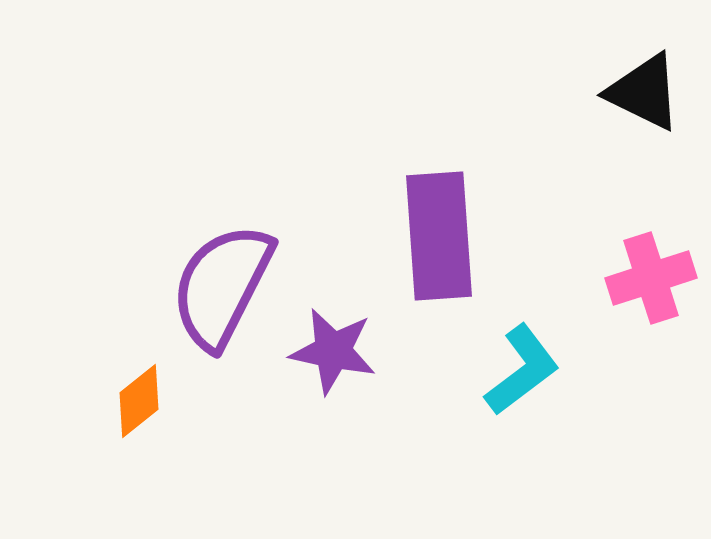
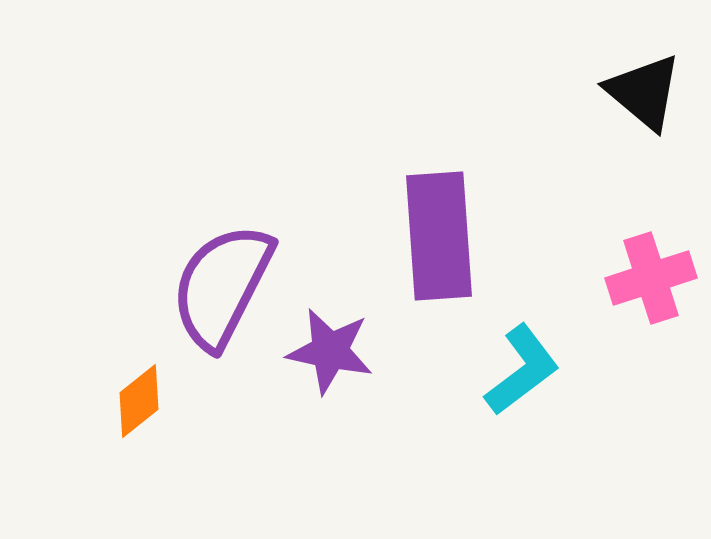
black triangle: rotated 14 degrees clockwise
purple star: moved 3 px left
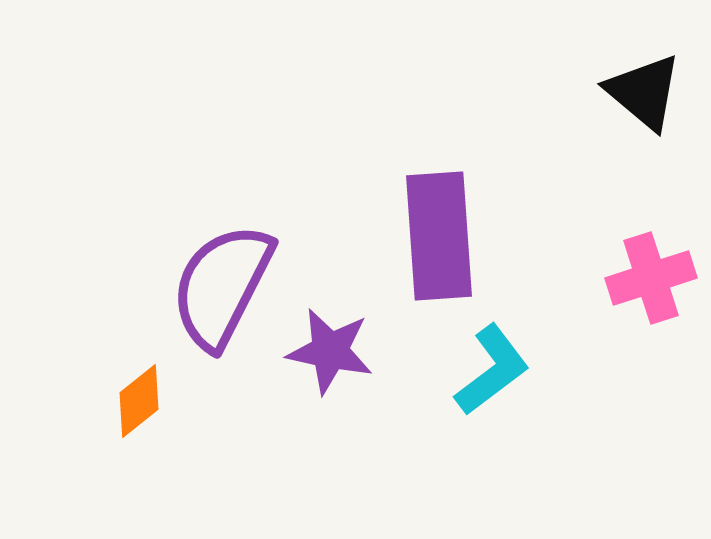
cyan L-shape: moved 30 px left
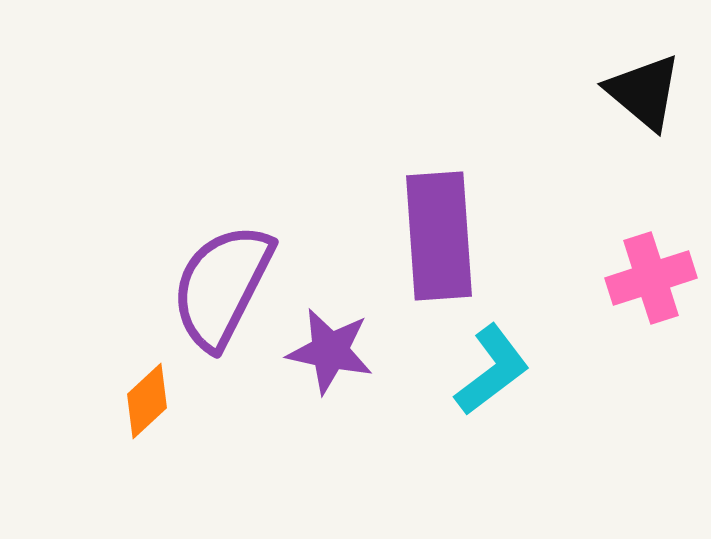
orange diamond: moved 8 px right; rotated 4 degrees counterclockwise
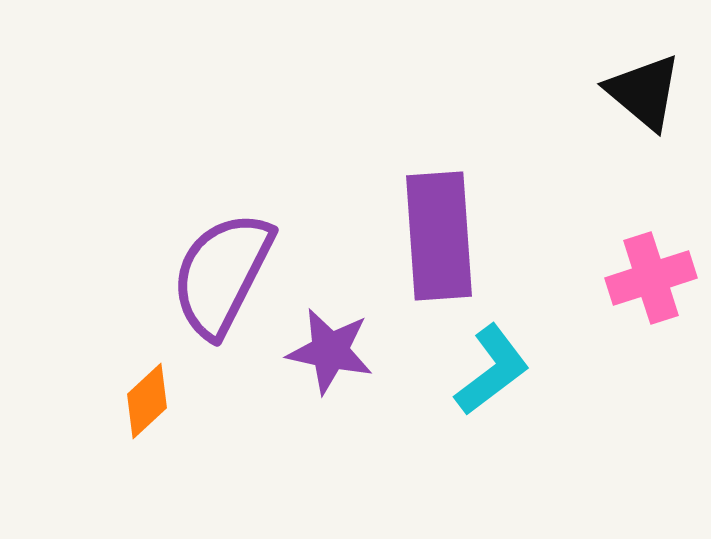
purple semicircle: moved 12 px up
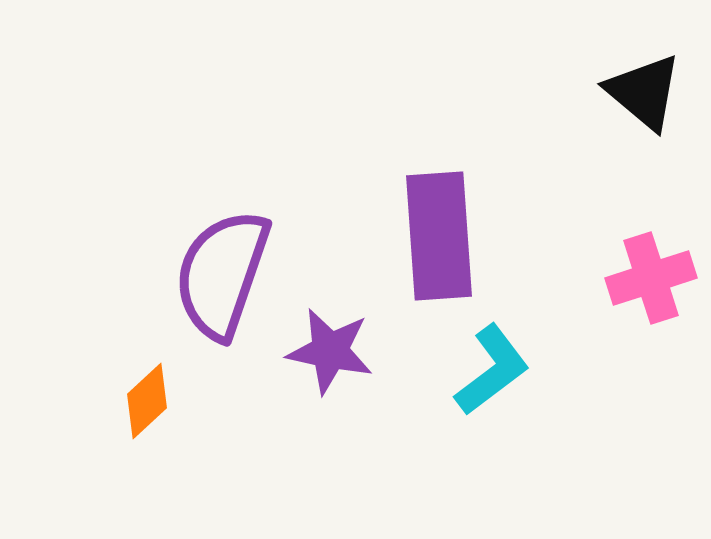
purple semicircle: rotated 8 degrees counterclockwise
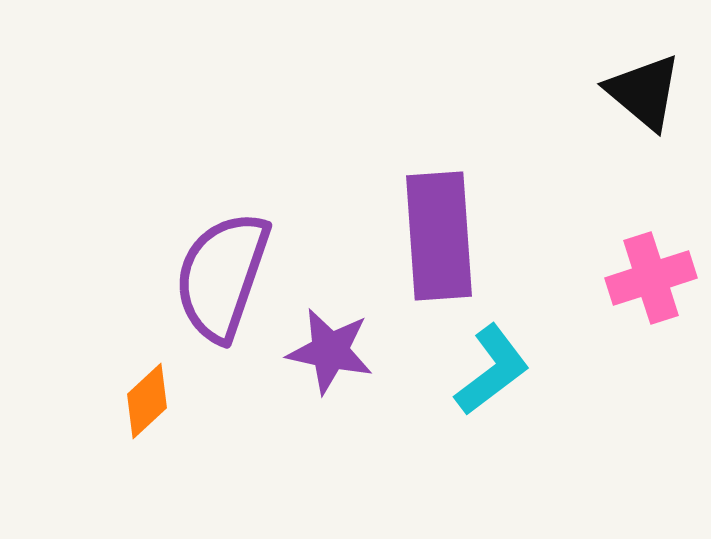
purple semicircle: moved 2 px down
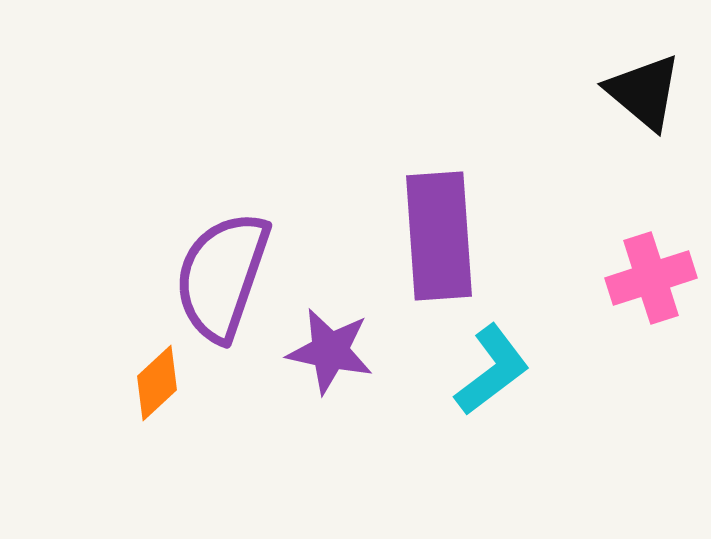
orange diamond: moved 10 px right, 18 px up
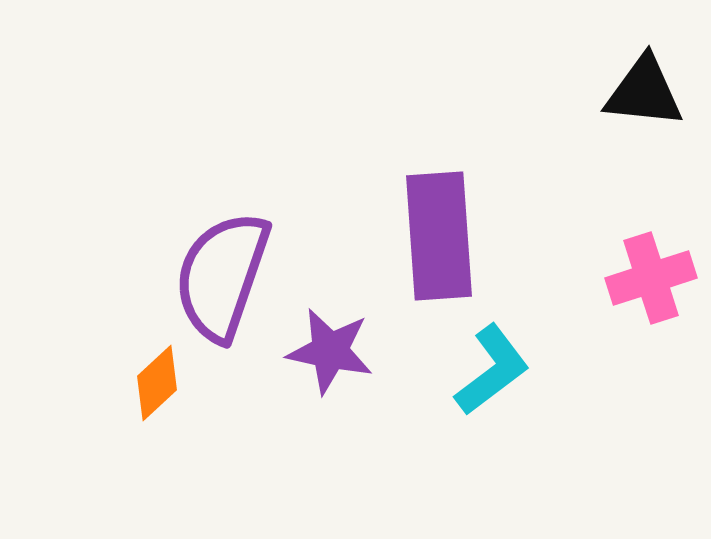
black triangle: rotated 34 degrees counterclockwise
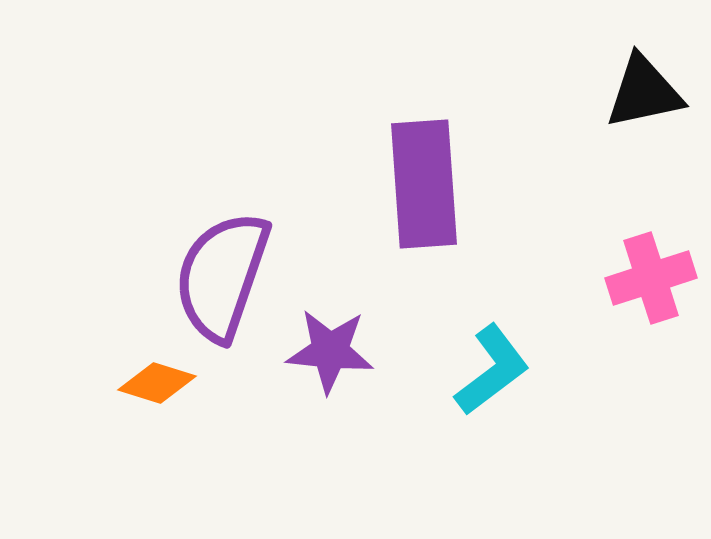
black triangle: rotated 18 degrees counterclockwise
purple rectangle: moved 15 px left, 52 px up
purple star: rotated 6 degrees counterclockwise
orange diamond: rotated 60 degrees clockwise
